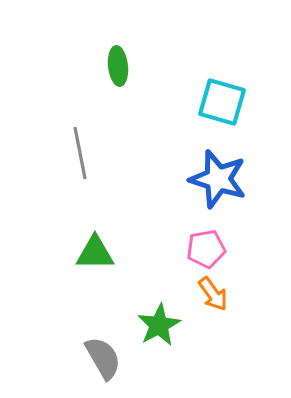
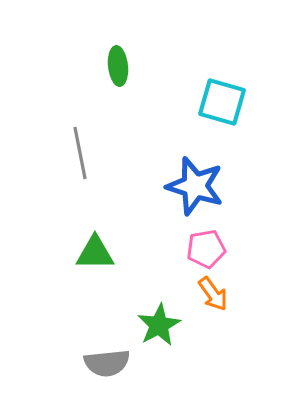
blue star: moved 23 px left, 7 px down
gray semicircle: moved 4 px right, 5 px down; rotated 114 degrees clockwise
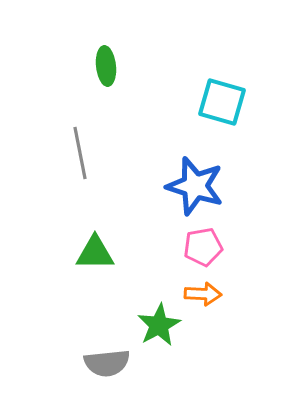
green ellipse: moved 12 px left
pink pentagon: moved 3 px left, 2 px up
orange arrow: moved 10 px left; rotated 51 degrees counterclockwise
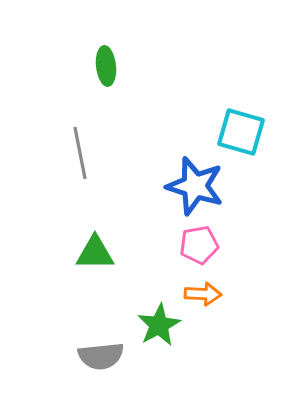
cyan square: moved 19 px right, 30 px down
pink pentagon: moved 4 px left, 2 px up
gray semicircle: moved 6 px left, 7 px up
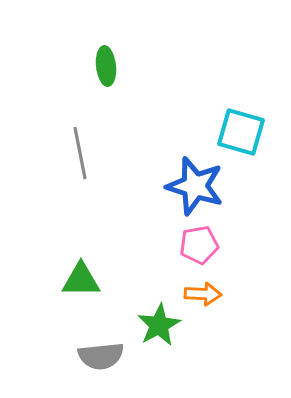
green triangle: moved 14 px left, 27 px down
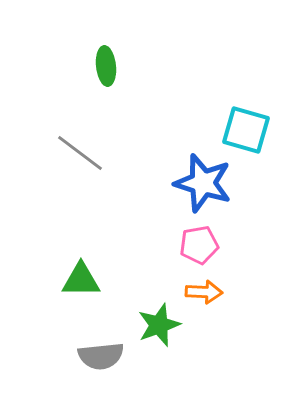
cyan square: moved 5 px right, 2 px up
gray line: rotated 42 degrees counterclockwise
blue star: moved 8 px right, 3 px up
orange arrow: moved 1 px right, 2 px up
green star: rotated 9 degrees clockwise
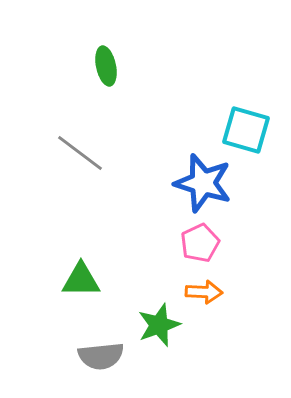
green ellipse: rotated 6 degrees counterclockwise
pink pentagon: moved 1 px right, 2 px up; rotated 15 degrees counterclockwise
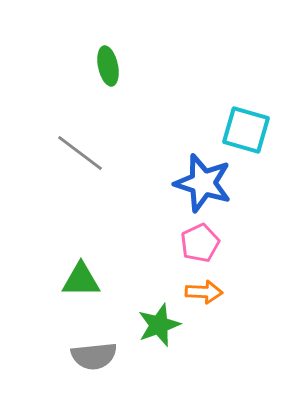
green ellipse: moved 2 px right
gray semicircle: moved 7 px left
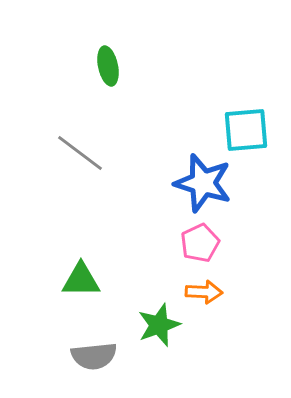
cyan square: rotated 21 degrees counterclockwise
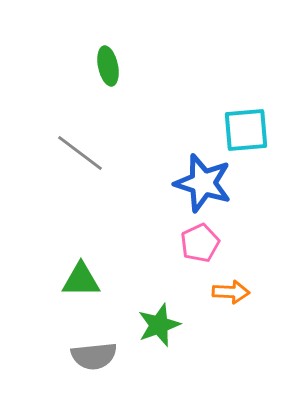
orange arrow: moved 27 px right
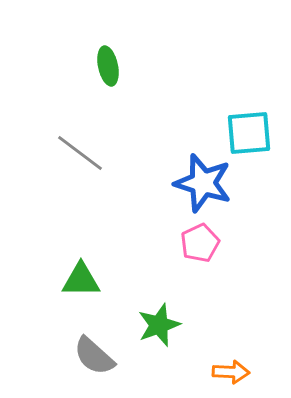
cyan square: moved 3 px right, 3 px down
orange arrow: moved 80 px down
gray semicircle: rotated 48 degrees clockwise
